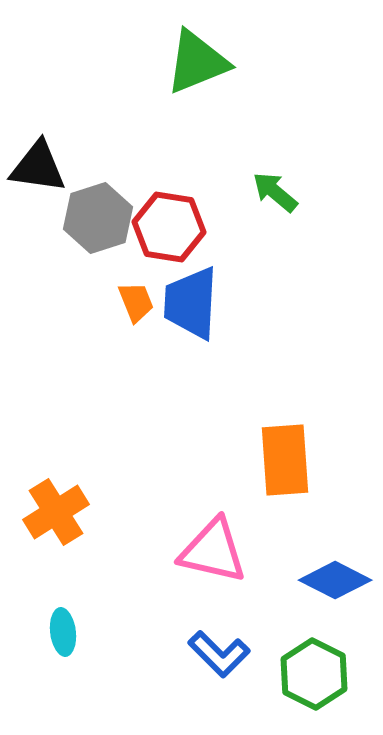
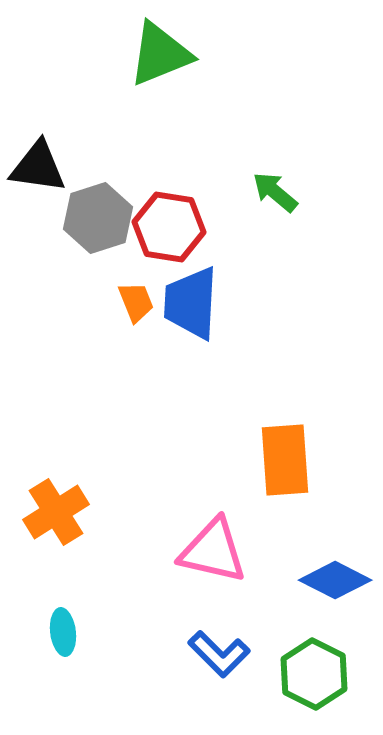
green triangle: moved 37 px left, 8 px up
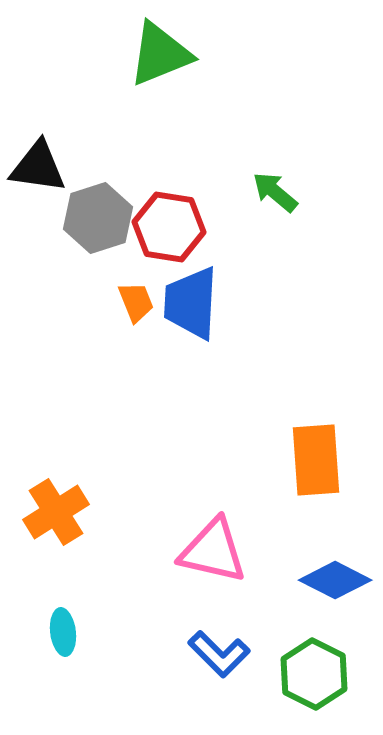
orange rectangle: moved 31 px right
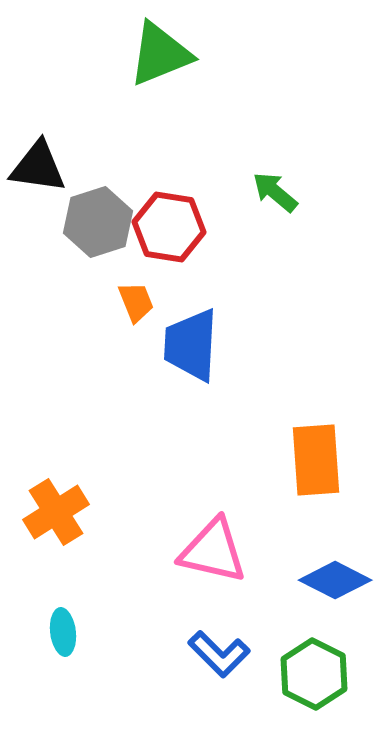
gray hexagon: moved 4 px down
blue trapezoid: moved 42 px down
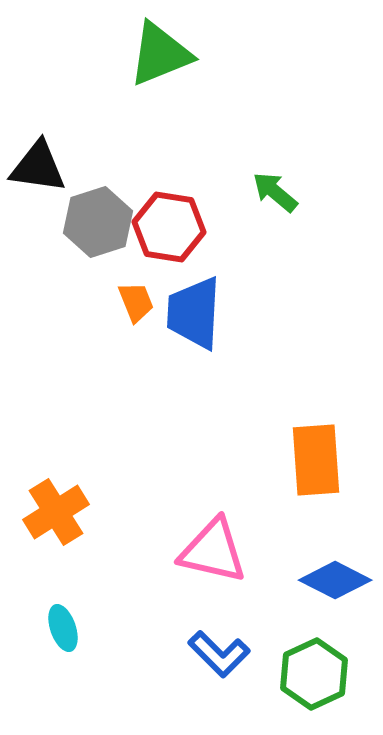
blue trapezoid: moved 3 px right, 32 px up
cyan ellipse: moved 4 px up; rotated 12 degrees counterclockwise
green hexagon: rotated 8 degrees clockwise
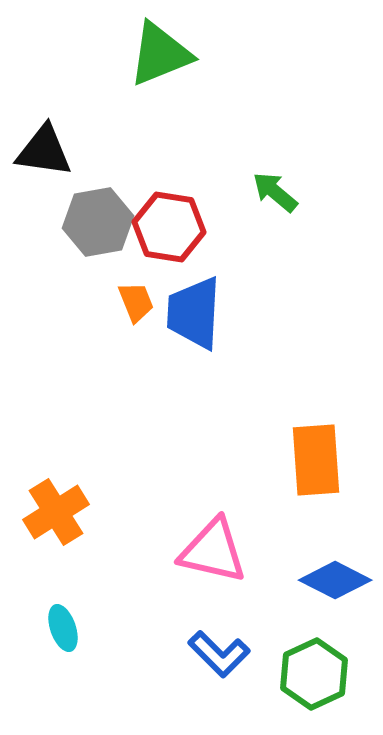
black triangle: moved 6 px right, 16 px up
gray hexagon: rotated 8 degrees clockwise
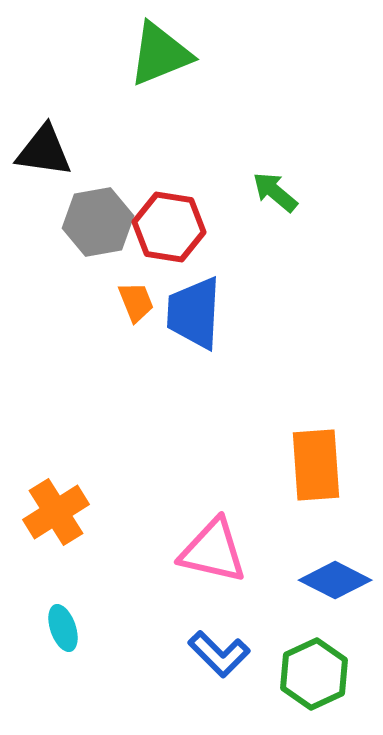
orange rectangle: moved 5 px down
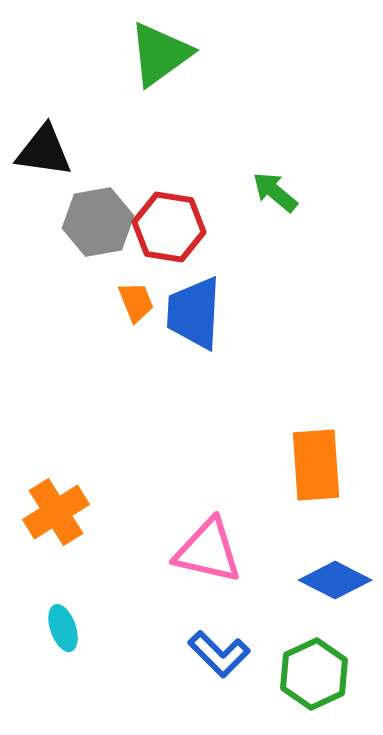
green triangle: rotated 14 degrees counterclockwise
pink triangle: moved 5 px left
